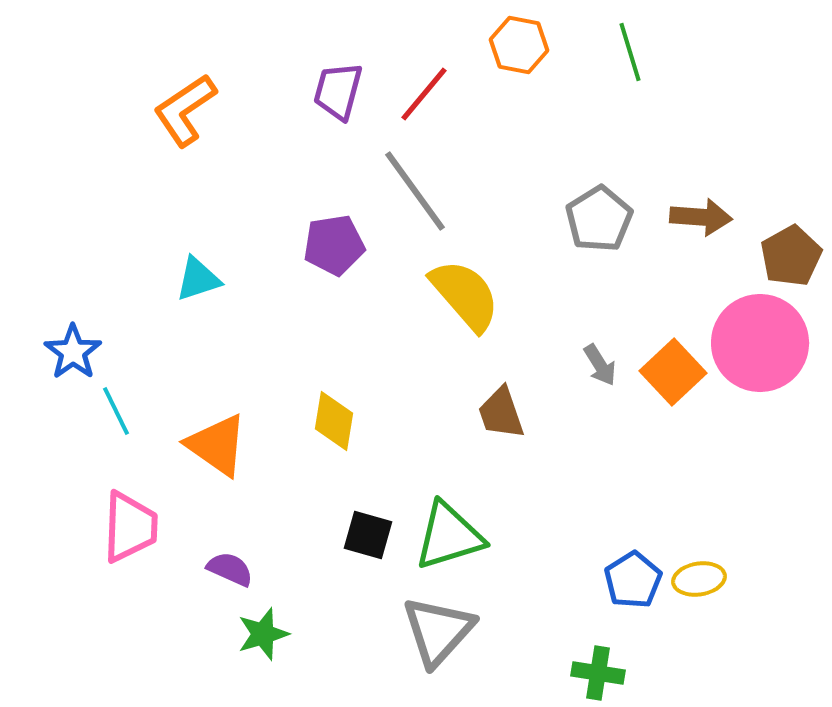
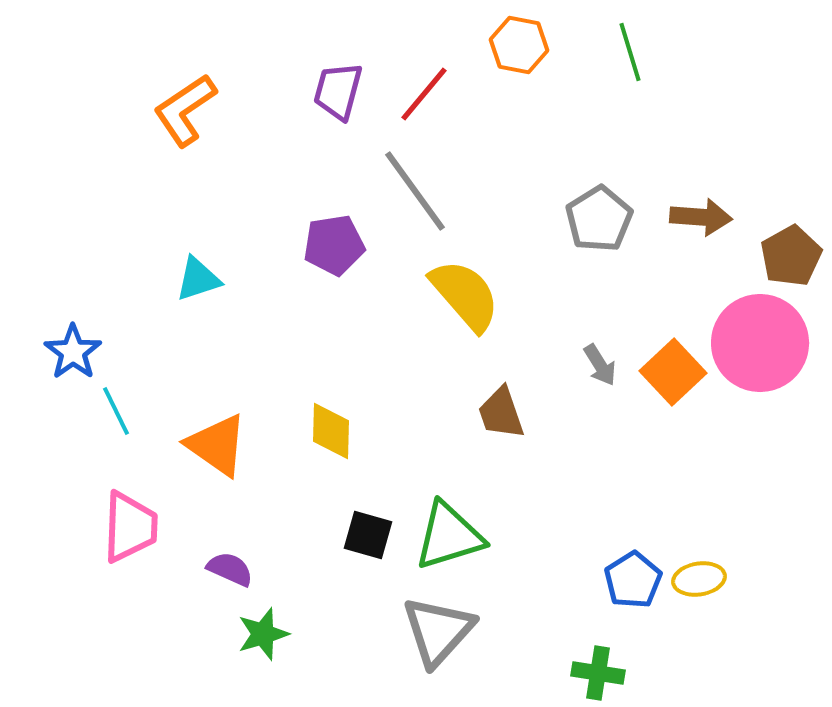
yellow diamond: moved 3 px left, 10 px down; rotated 8 degrees counterclockwise
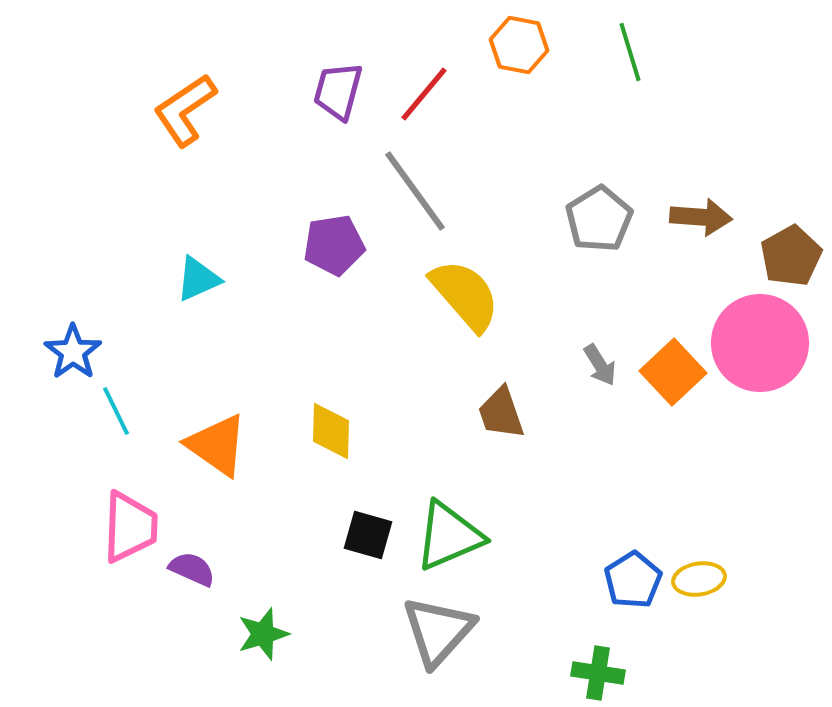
cyan triangle: rotated 6 degrees counterclockwise
green triangle: rotated 6 degrees counterclockwise
purple semicircle: moved 38 px left
